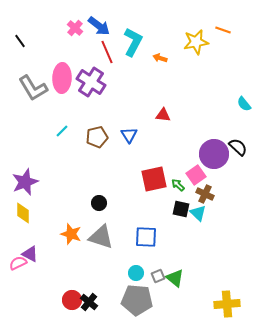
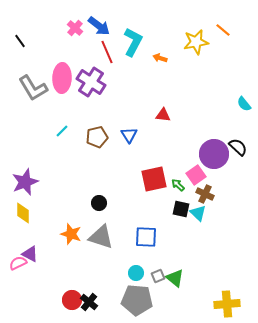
orange line: rotated 21 degrees clockwise
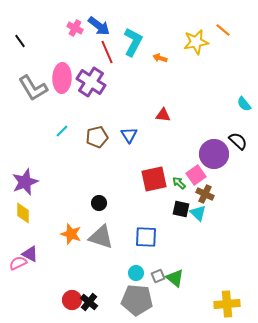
pink cross: rotated 14 degrees counterclockwise
black semicircle: moved 6 px up
green arrow: moved 1 px right, 2 px up
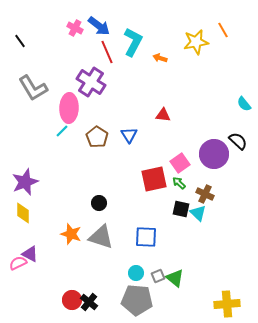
orange line: rotated 21 degrees clockwise
pink ellipse: moved 7 px right, 30 px down
brown pentagon: rotated 25 degrees counterclockwise
pink square: moved 16 px left, 12 px up
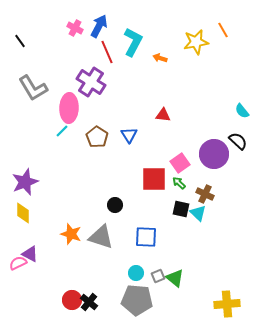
blue arrow: rotated 100 degrees counterclockwise
cyan semicircle: moved 2 px left, 7 px down
red square: rotated 12 degrees clockwise
black circle: moved 16 px right, 2 px down
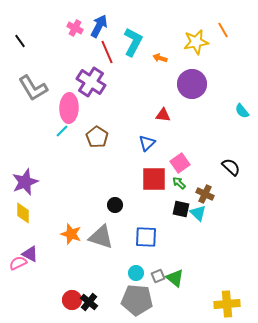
blue triangle: moved 18 px right, 8 px down; rotated 18 degrees clockwise
black semicircle: moved 7 px left, 26 px down
purple circle: moved 22 px left, 70 px up
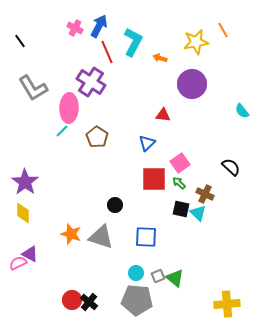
purple star: rotated 16 degrees counterclockwise
